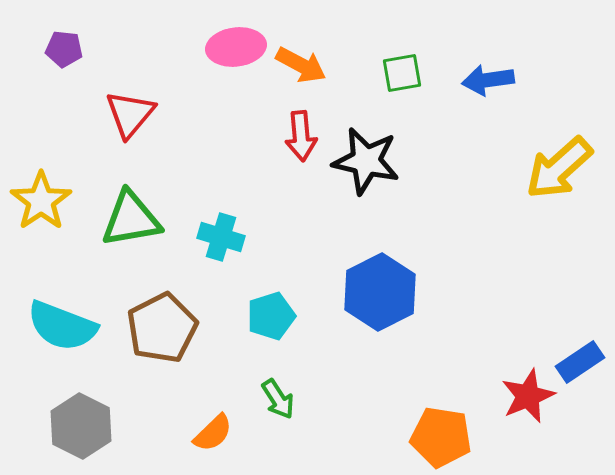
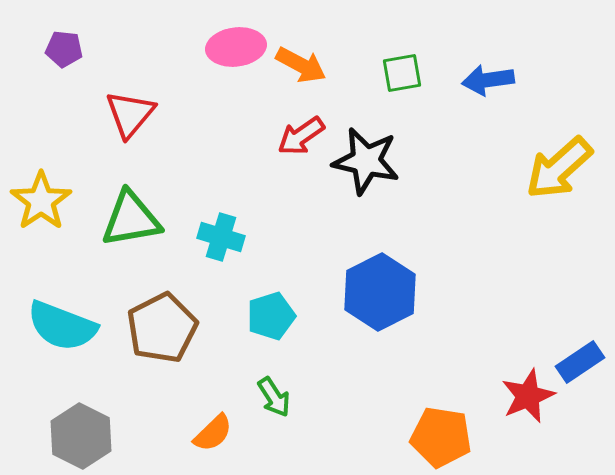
red arrow: rotated 60 degrees clockwise
green arrow: moved 4 px left, 2 px up
gray hexagon: moved 10 px down
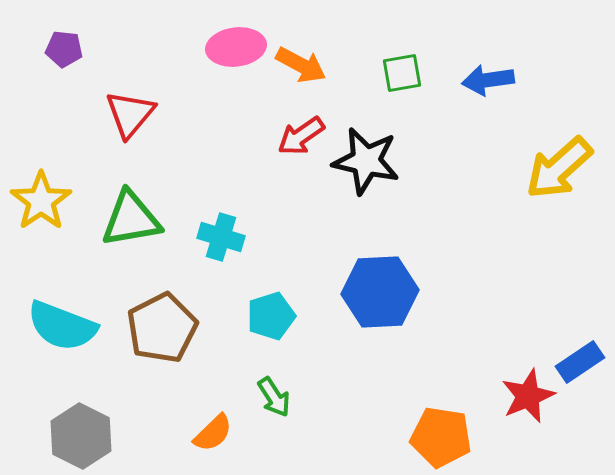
blue hexagon: rotated 24 degrees clockwise
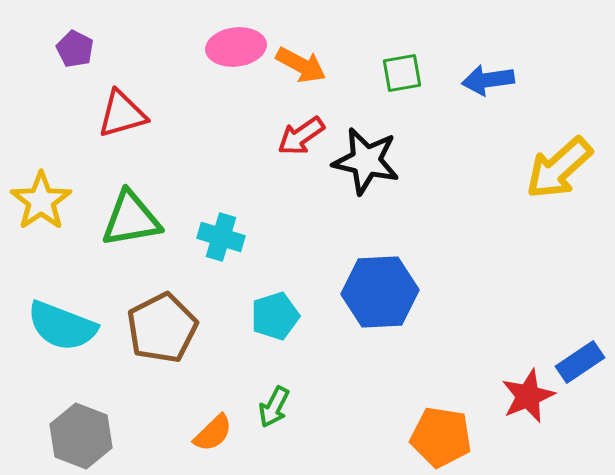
purple pentagon: moved 11 px right; rotated 21 degrees clockwise
red triangle: moved 8 px left; rotated 34 degrees clockwise
cyan pentagon: moved 4 px right
green arrow: moved 10 px down; rotated 60 degrees clockwise
gray hexagon: rotated 6 degrees counterclockwise
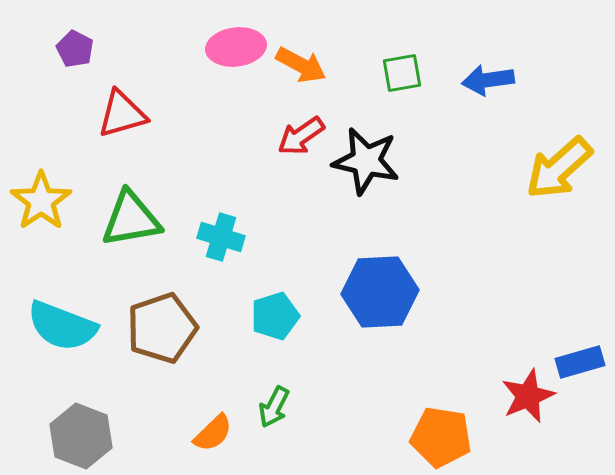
brown pentagon: rotated 8 degrees clockwise
blue rectangle: rotated 18 degrees clockwise
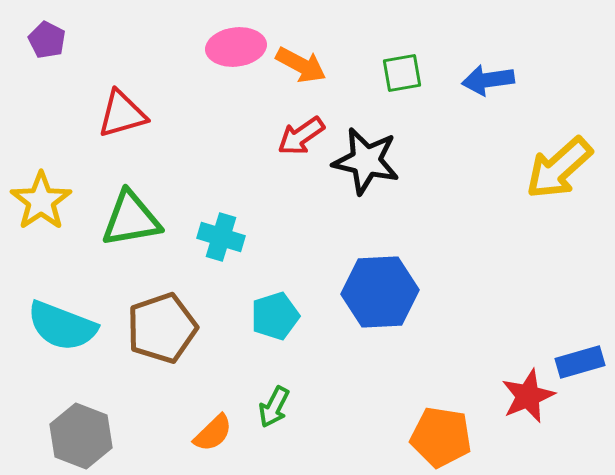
purple pentagon: moved 28 px left, 9 px up
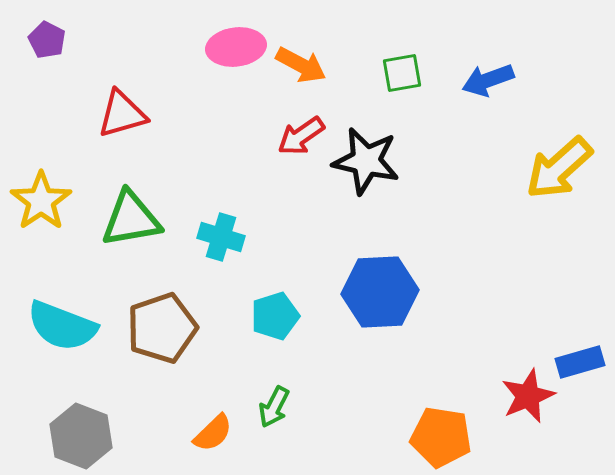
blue arrow: rotated 12 degrees counterclockwise
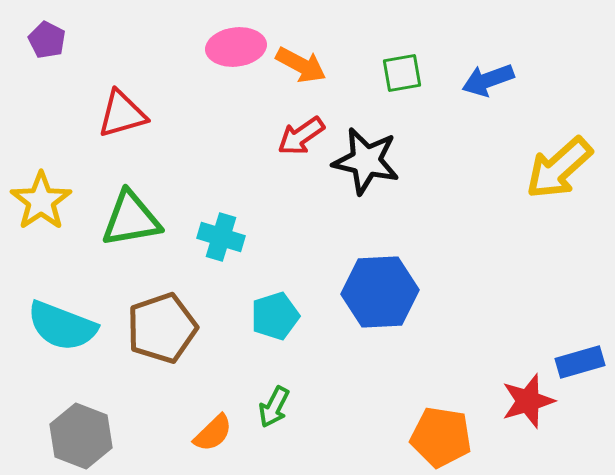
red star: moved 5 px down; rotated 6 degrees clockwise
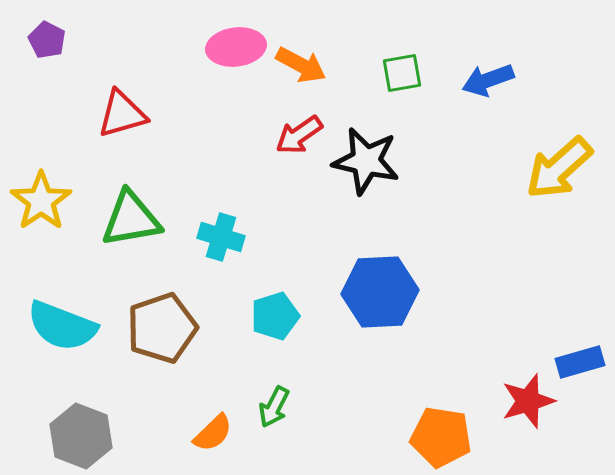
red arrow: moved 2 px left, 1 px up
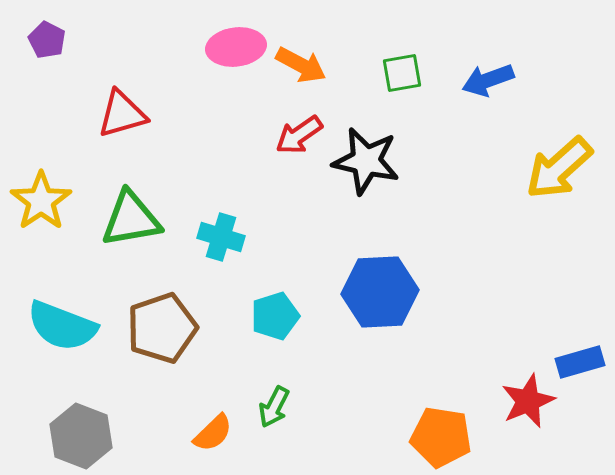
red star: rotated 6 degrees counterclockwise
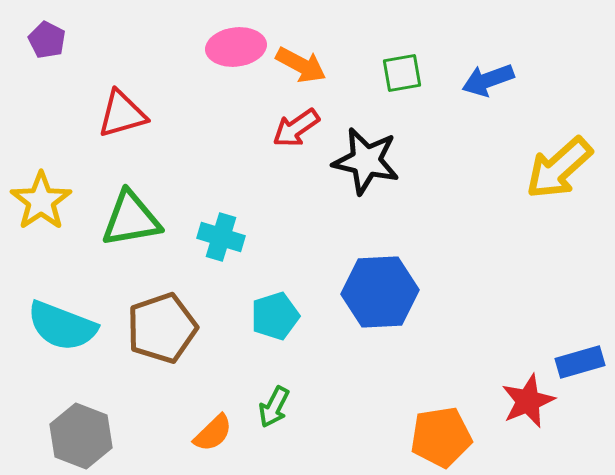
red arrow: moved 3 px left, 7 px up
orange pentagon: rotated 18 degrees counterclockwise
